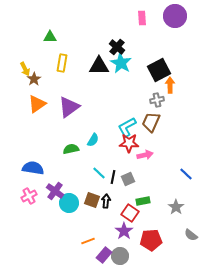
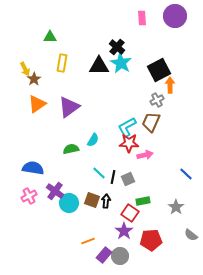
gray cross: rotated 16 degrees counterclockwise
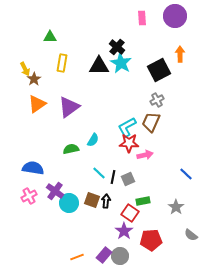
orange arrow: moved 10 px right, 31 px up
orange line: moved 11 px left, 16 px down
